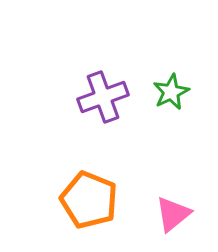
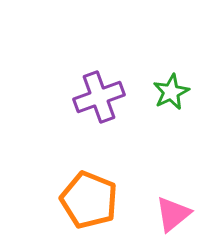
purple cross: moved 4 px left
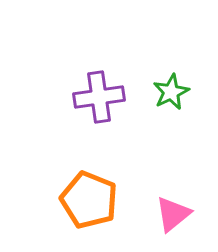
purple cross: rotated 12 degrees clockwise
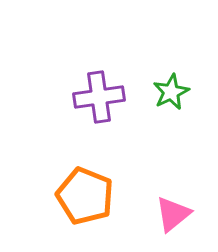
orange pentagon: moved 4 px left, 4 px up
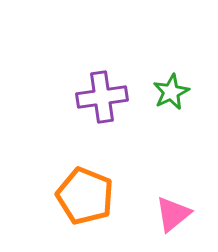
purple cross: moved 3 px right
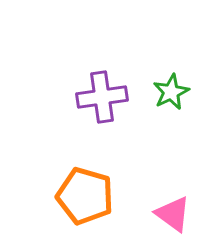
orange pentagon: rotated 6 degrees counterclockwise
pink triangle: rotated 45 degrees counterclockwise
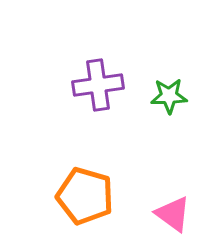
green star: moved 2 px left, 4 px down; rotated 24 degrees clockwise
purple cross: moved 4 px left, 12 px up
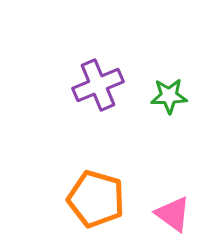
purple cross: rotated 15 degrees counterclockwise
orange pentagon: moved 11 px right, 3 px down
